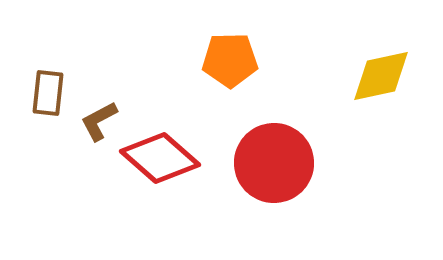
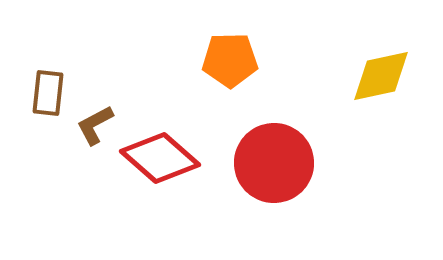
brown L-shape: moved 4 px left, 4 px down
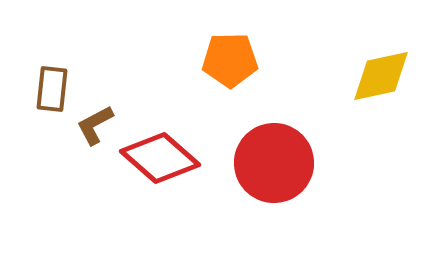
brown rectangle: moved 4 px right, 4 px up
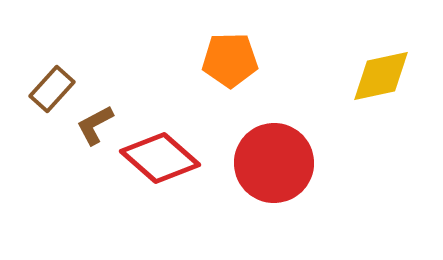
brown rectangle: rotated 36 degrees clockwise
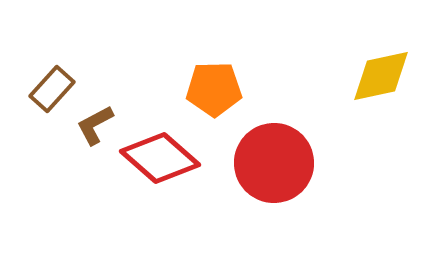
orange pentagon: moved 16 px left, 29 px down
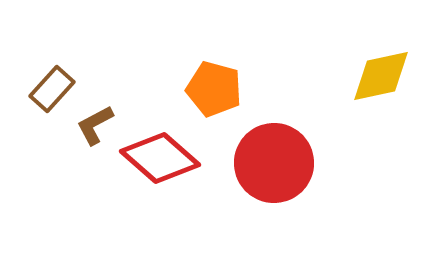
orange pentagon: rotated 16 degrees clockwise
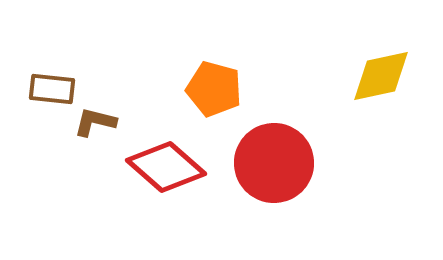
brown rectangle: rotated 54 degrees clockwise
brown L-shape: moved 3 px up; rotated 42 degrees clockwise
red diamond: moved 6 px right, 9 px down
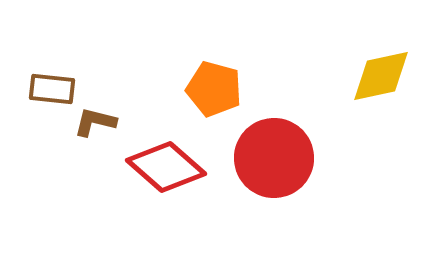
red circle: moved 5 px up
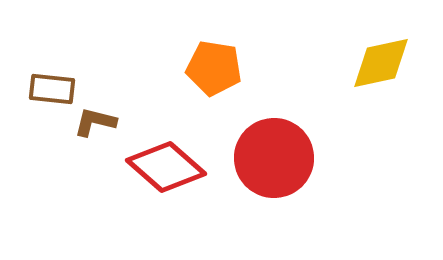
yellow diamond: moved 13 px up
orange pentagon: moved 21 px up; rotated 6 degrees counterclockwise
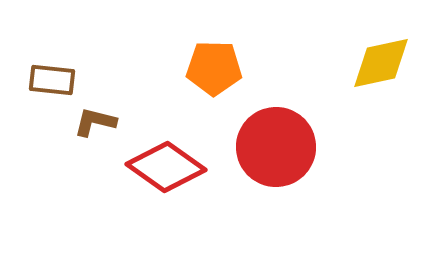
orange pentagon: rotated 8 degrees counterclockwise
brown rectangle: moved 9 px up
red circle: moved 2 px right, 11 px up
red diamond: rotated 6 degrees counterclockwise
